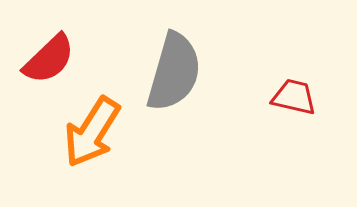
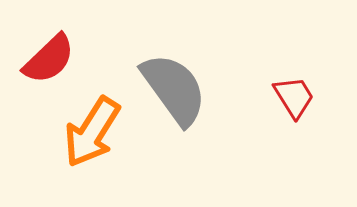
gray semicircle: moved 17 px down; rotated 52 degrees counterclockwise
red trapezoid: rotated 45 degrees clockwise
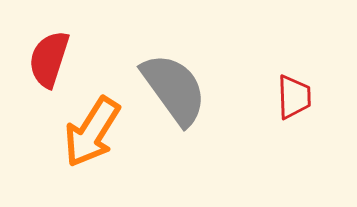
red semicircle: rotated 152 degrees clockwise
red trapezoid: rotated 30 degrees clockwise
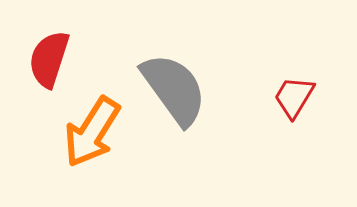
red trapezoid: rotated 147 degrees counterclockwise
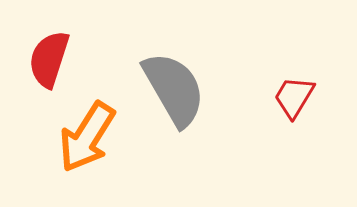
gray semicircle: rotated 6 degrees clockwise
orange arrow: moved 5 px left, 5 px down
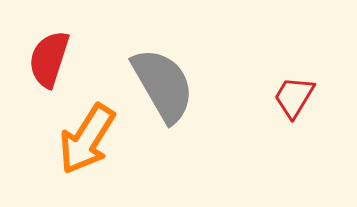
gray semicircle: moved 11 px left, 4 px up
orange arrow: moved 2 px down
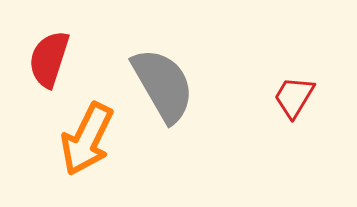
orange arrow: rotated 6 degrees counterclockwise
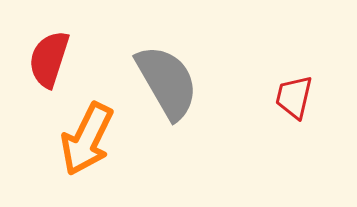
gray semicircle: moved 4 px right, 3 px up
red trapezoid: rotated 18 degrees counterclockwise
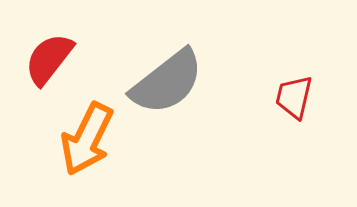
red semicircle: rotated 20 degrees clockwise
gray semicircle: rotated 82 degrees clockwise
